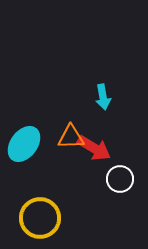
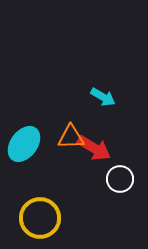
cyan arrow: rotated 50 degrees counterclockwise
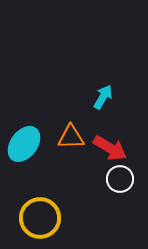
cyan arrow: rotated 90 degrees counterclockwise
red arrow: moved 16 px right
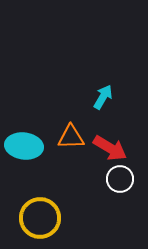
cyan ellipse: moved 2 px down; rotated 60 degrees clockwise
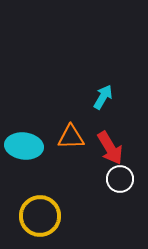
red arrow: rotated 28 degrees clockwise
yellow circle: moved 2 px up
